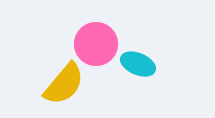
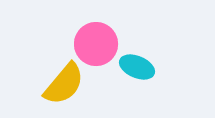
cyan ellipse: moved 1 px left, 3 px down
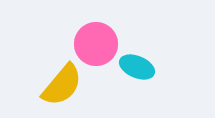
yellow semicircle: moved 2 px left, 1 px down
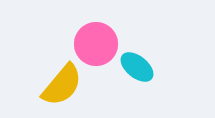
cyan ellipse: rotated 16 degrees clockwise
